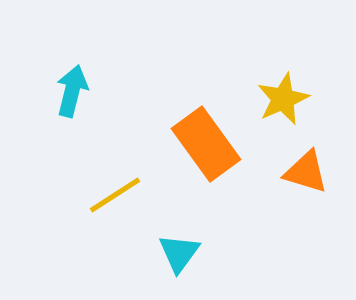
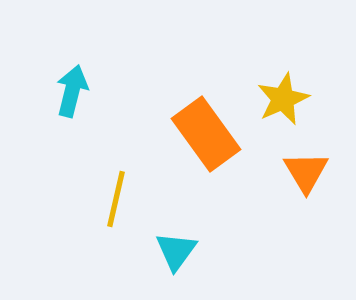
orange rectangle: moved 10 px up
orange triangle: rotated 42 degrees clockwise
yellow line: moved 1 px right, 4 px down; rotated 44 degrees counterclockwise
cyan triangle: moved 3 px left, 2 px up
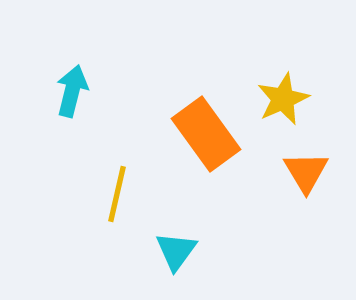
yellow line: moved 1 px right, 5 px up
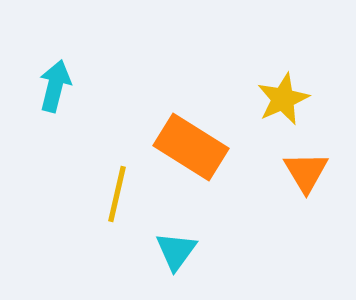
cyan arrow: moved 17 px left, 5 px up
orange rectangle: moved 15 px left, 13 px down; rotated 22 degrees counterclockwise
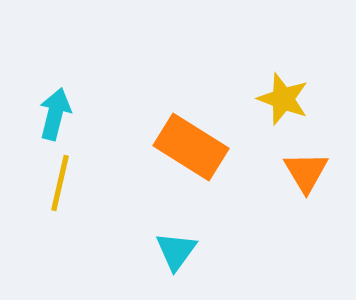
cyan arrow: moved 28 px down
yellow star: rotated 28 degrees counterclockwise
yellow line: moved 57 px left, 11 px up
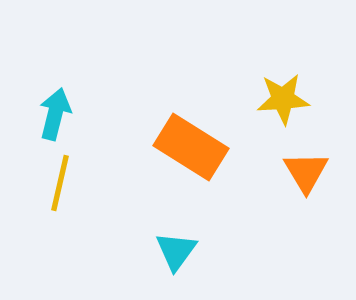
yellow star: rotated 24 degrees counterclockwise
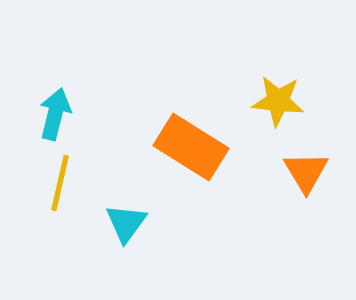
yellow star: moved 5 px left, 2 px down; rotated 10 degrees clockwise
cyan triangle: moved 50 px left, 28 px up
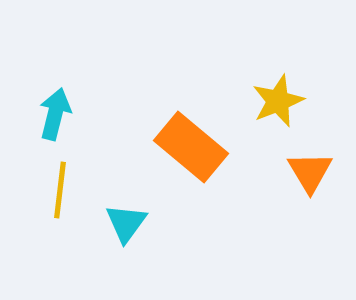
yellow star: rotated 28 degrees counterclockwise
orange rectangle: rotated 8 degrees clockwise
orange triangle: moved 4 px right
yellow line: moved 7 px down; rotated 6 degrees counterclockwise
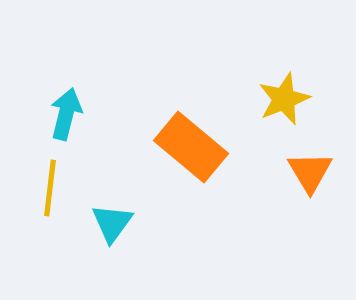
yellow star: moved 6 px right, 2 px up
cyan arrow: moved 11 px right
yellow line: moved 10 px left, 2 px up
cyan triangle: moved 14 px left
